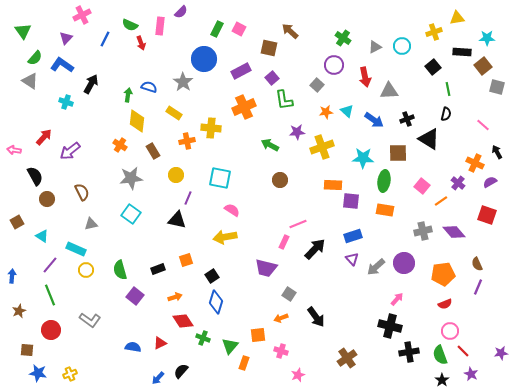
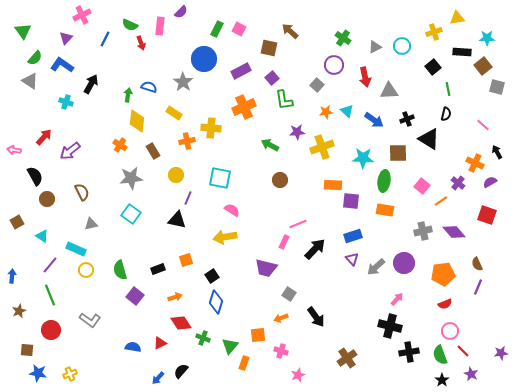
red diamond at (183, 321): moved 2 px left, 2 px down
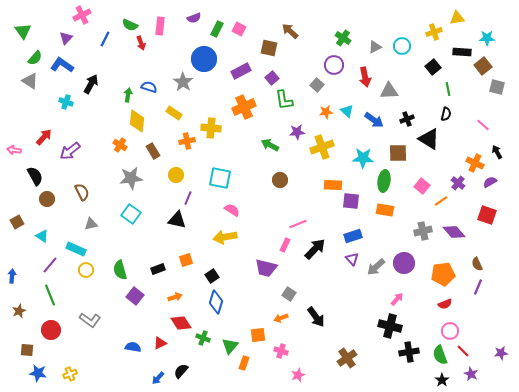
purple semicircle at (181, 12): moved 13 px right, 6 px down; rotated 24 degrees clockwise
pink rectangle at (284, 242): moved 1 px right, 3 px down
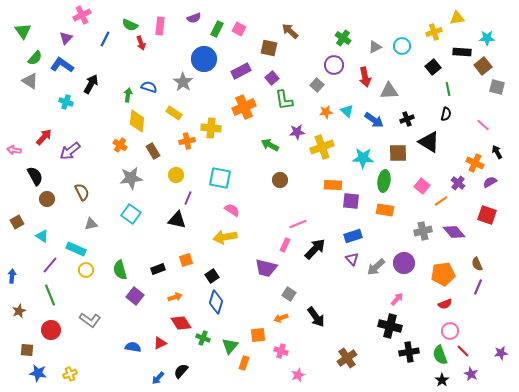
black triangle at (429, 139): moved 3 px down
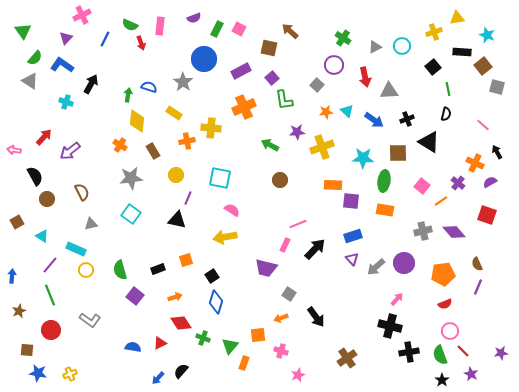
cyan star at (487, 38): moved 3 px up; rotated 21 degrees clockwise
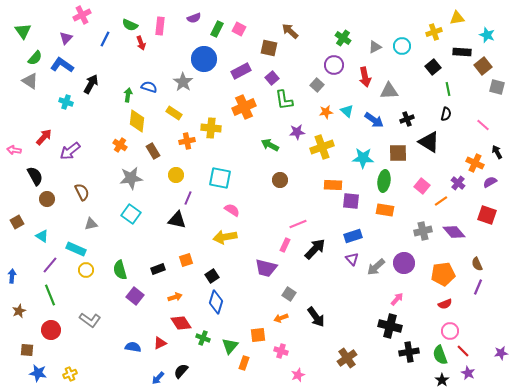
purple star at (471, 374): moved 3 px left, 1 px up
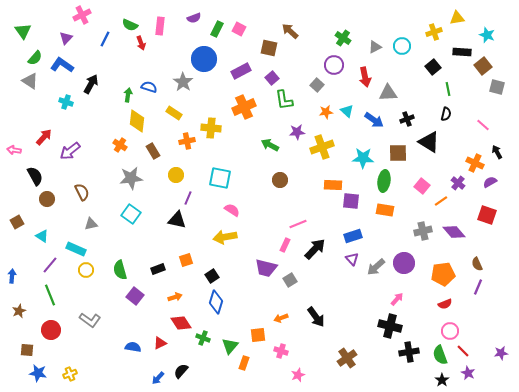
gray triangle at (389, 91): moved 1 px left, 2 px down
gray square at (289, 294): moved 1 px right, 14 px up; rotated 24 degrees clockwise
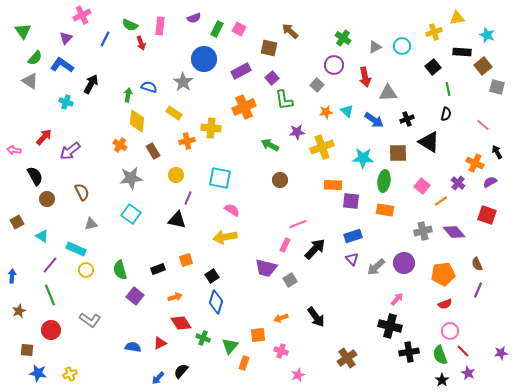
purple line at (478, 287): moved 3 px down
